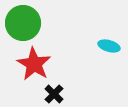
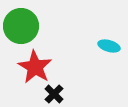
green circle: moved 2 px left, 3 px down
red star: moved 1 px right, 3 px down
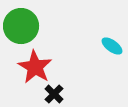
cyan ellipse: moved 3 px right; rotated 20 degrees clockwise
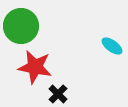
red star: rotated 20 degrees counterclockwise
black cross: moved 4 px right
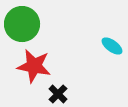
green circle: moved 1 px right, 2 px up
red star: moved 1 px left, 1 px up
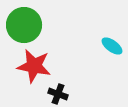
green circle: moved 2 px right, 1 px down
black cross: rotated 24 degrees counterclockwise
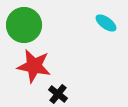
cyan ellipse: moved 6 px left, 23 px up
black cross: rotated 18 degrees clockwise
